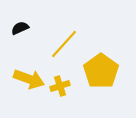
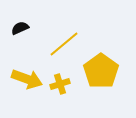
yellow line: rotated 8 degrees clockwise
yellow arrow: moved 2 px left
yellow cross: moved 2 px up
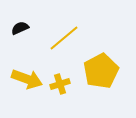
yellow line: moved 6 px up
yellow pentagon: rotated 8 degrees clockwise
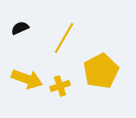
yellow line: rotated 20 degrees counterclockwise
yellow cross: moved 2 px down
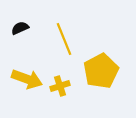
yellow line: moved 1 px down; rotated 52 degrees counterclockwise
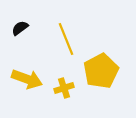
black semicircle: rotated 12 degrees counterclockwise
yellow line: moved 2 px right
yellow cross: moved 4 px right, 2 px down
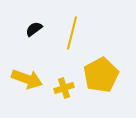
black semicircle: moved 14 px right, 1 px down
yellow line: moved 6 px right, 6 px up; rotated 36 degrees clockwise
yellow pentagon: moved 4 px down
